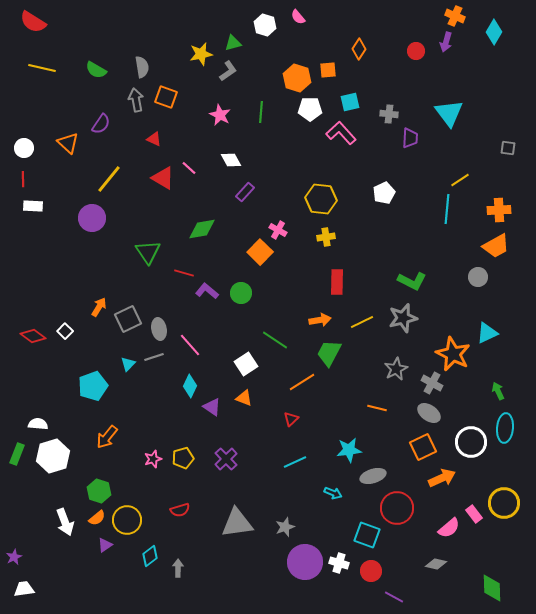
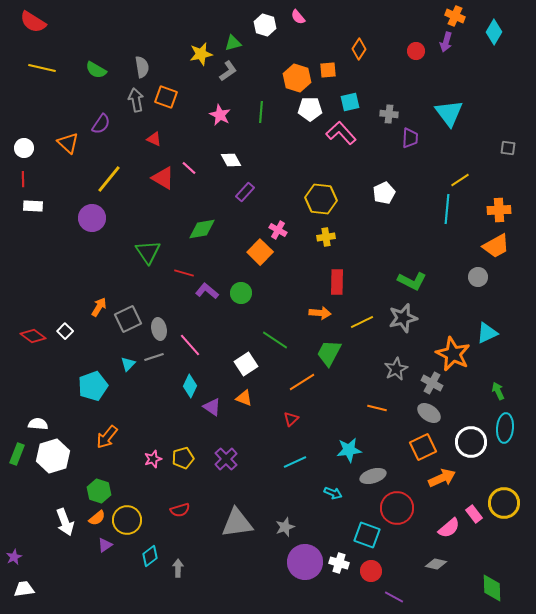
orange arrow at (320, 320): moved 7 px up; rotated 15 degrees clockwise
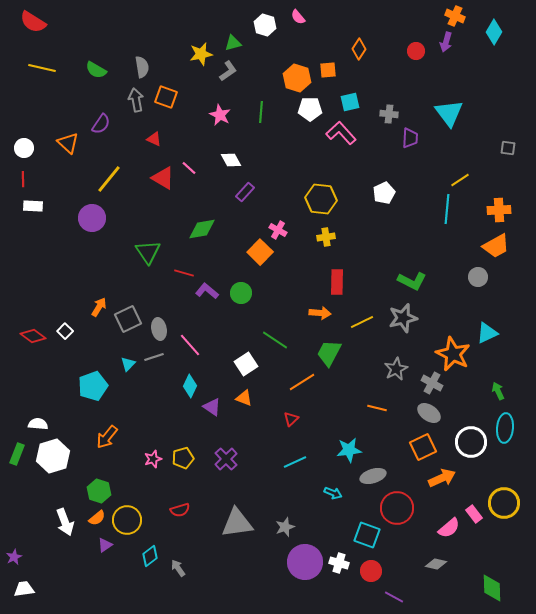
gray arrow at (178, 568): rotated 36 degrees counterclockwise
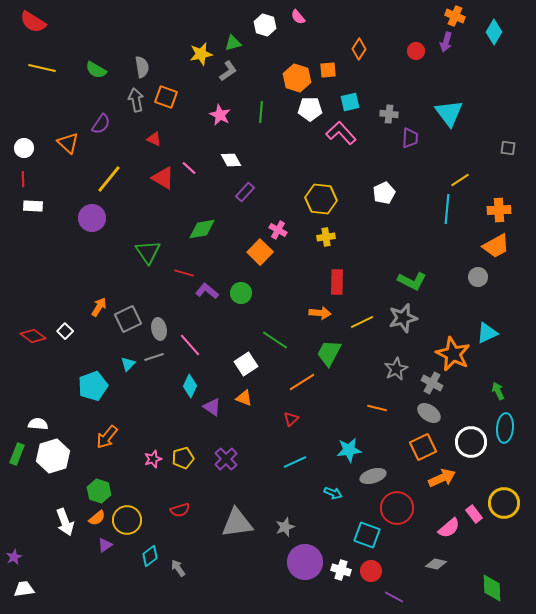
white cross at (339, 563): moved 2 px right, 7 px down
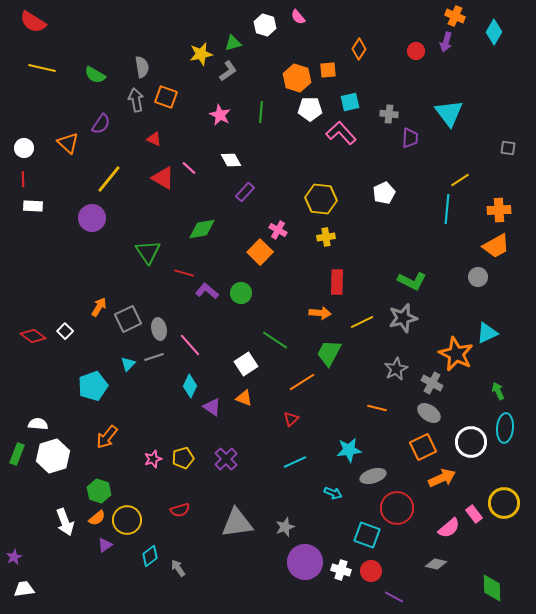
green semicircle at (96, 70): moved 1 px left, 5 px down
orange star at (453, 354): moved 3 px right
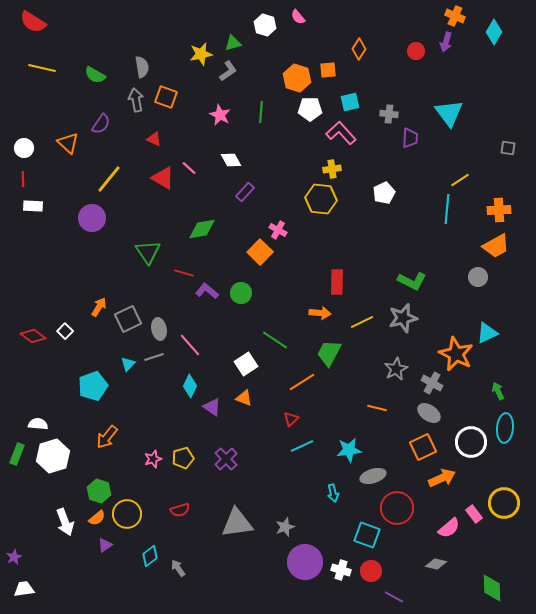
yellow cross at (326, 237): moved 6 px right, 68 px up
cyan line at (295, 462): moved 7 px right, 16 px up
cyan arrow at (333, 493): rotated 54 degrees clockwise
yellow circle at (127, 520): moved 6 px up
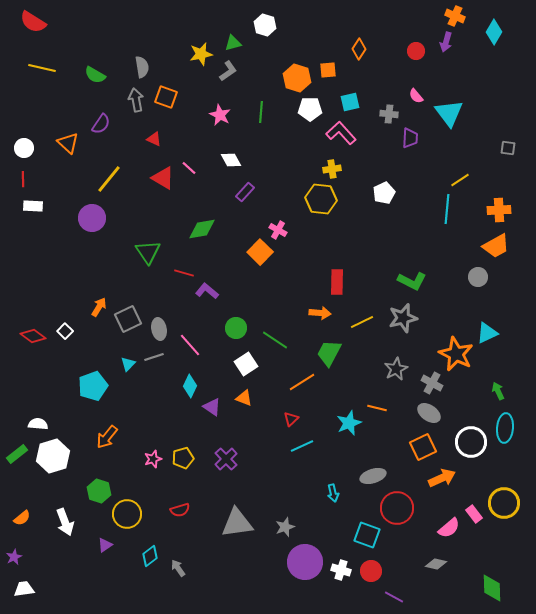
pink semicircle at (298, 17): moved 118 px right, 79 px down
green circle at (241, 293): moved 5 px left, 35 px down
cyan star at (349, 450): moved 27 px up; rotated 15 degrees counterclockwise
green rectangle at (17, 454): rotated 30 degrees clockwise
orange semicircle at (97, 518): moved 75 px left
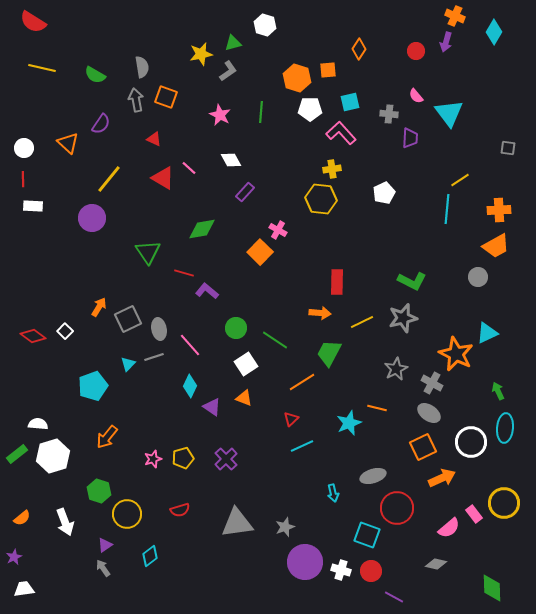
gray arrow at (178, 568): moved 75 px left
